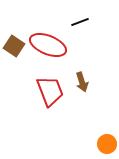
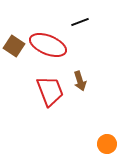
brown arrow: moved 2 px left, 1 px up
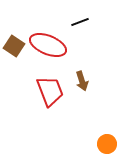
brown arrow: moved 2 px right
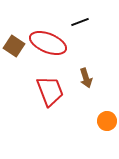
red ellipse: moved 2 px up
brown arrow: moved 4 px right, 3 px up
orange circle: moved 23 px up
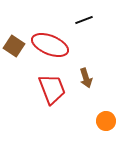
black line: moved 4 px right, 2 px up
red ellipse: moved 2 px right, 2 px down
red trapezoid: moved 2 px right, 2 px up
orange circle: moved 1 px left
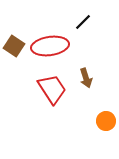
black line: moved 1 px left, 2 px down; rotated 24 degrees counterclockwise
red ellipse: moved 1 px down; rotated 30 degrees counterclockwise
red trapezoid: rotated 12 degrees counterclockwise
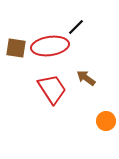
black line: moved 7 px left, 5 px down
brown square: moved 2 px right, 2 px down; rotated 25 degrees counterclockwise
brown arrow: rotated 144 degrees clockwise
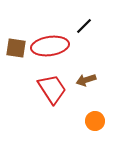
black line: moved 8 px right, 1 px up
brown arrow: moved 2 px down; rotated 54 degrees counterclockwise
orange circle: moved 11 px left
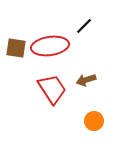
orange circle: moved 1 px left
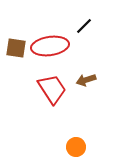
orange circle: moved 18 px left, 26 px down
